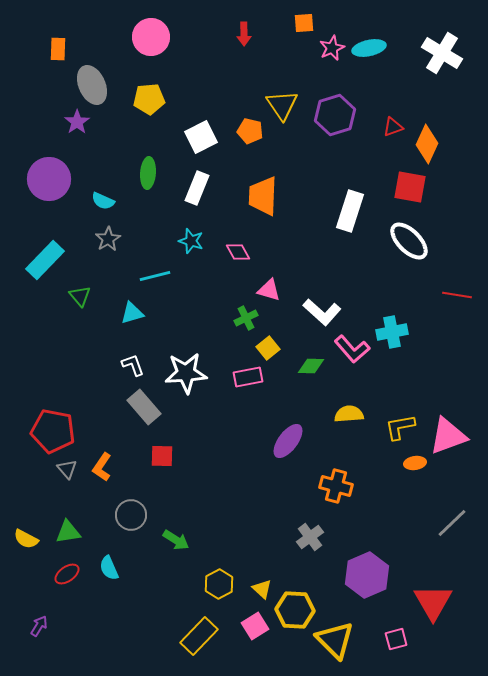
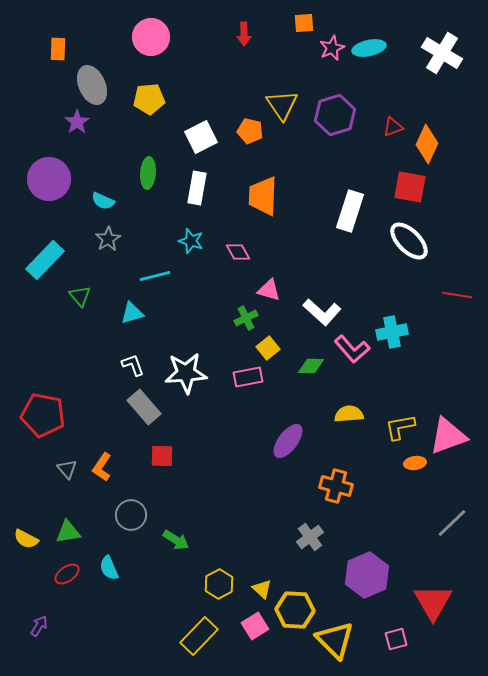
white rectangle at (197, 188): rotated 12 degrees counterclockwise
red pentagon at (53, 431): moved 10 px left, 16 px up
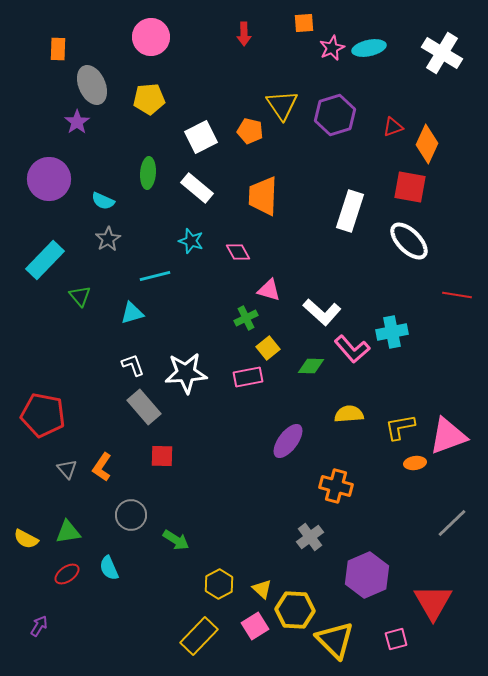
white rectangle at (197, 188): rotated 60 degrees counterclockwise
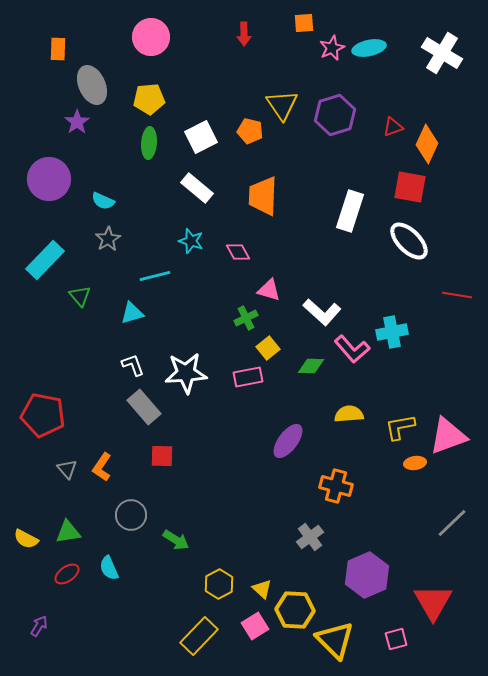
green ellipse at (148, 173): moved 1 px right, 30 px up
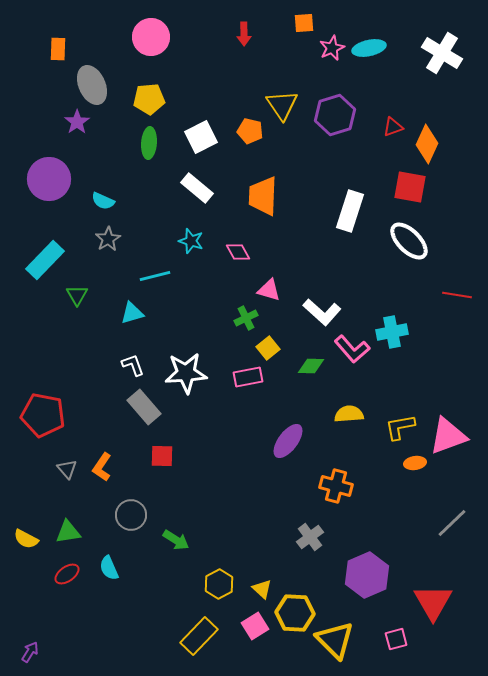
green triangle at (80, 296): moved 3 px left, 1 px up; rotated 10 degrees clockwise
yellow hexagon at (295, 610): moved 3 px down
purple arrow at (39, 626): moved 9 px left, 26 px down
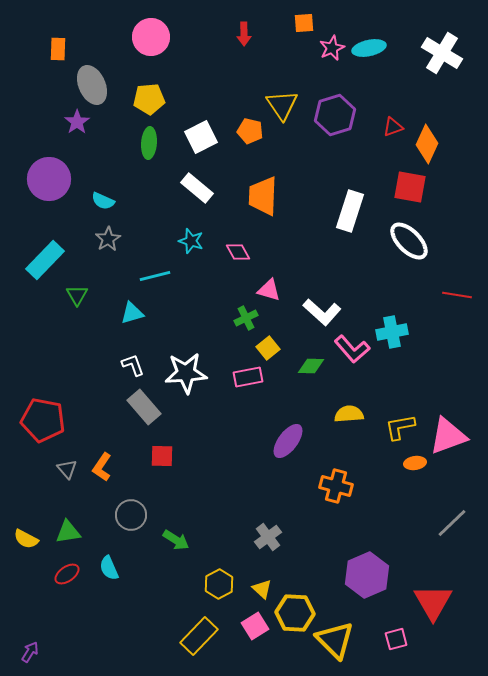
red pentagon at (43, 415): moved 5 px down
gray cross at (310, 537): moved 42 px left
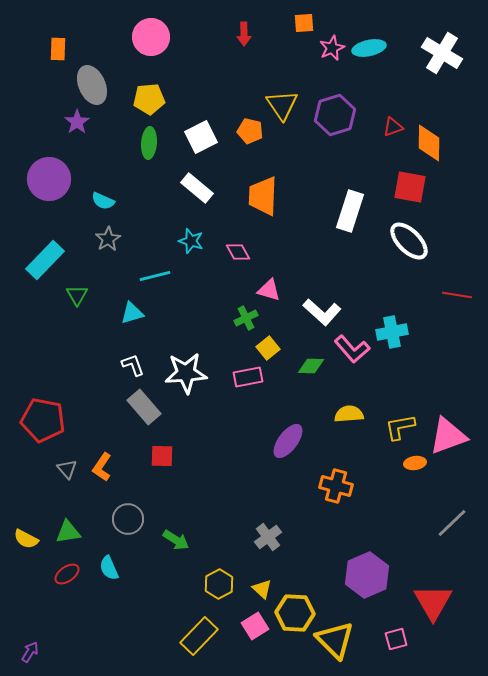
orange diamond at (427, 144): moved 2 px right, 1 px up; rotated 24 degrees counterclockwise
gray circle at (131, 515): moved 3 px left, 4 px down
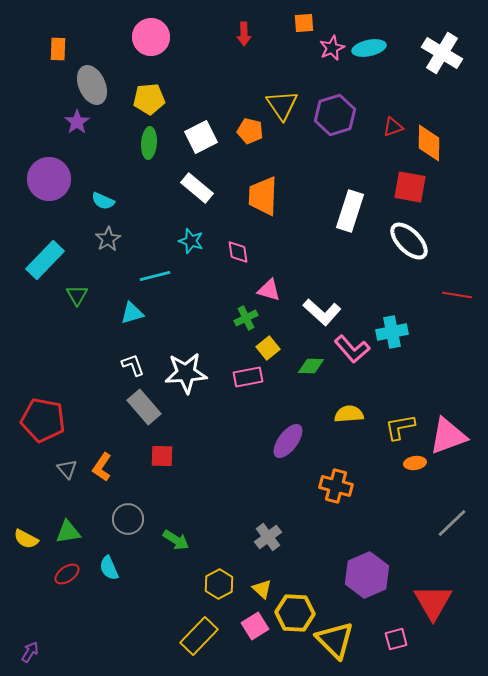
pink diamond at (238, 252): rotated 20 degrees clockwise
